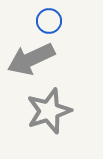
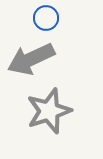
blue circle: moved 3 px left, 3 px up
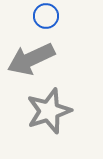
blue circle: moved 2 px up
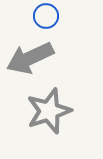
gray arrow: moved 1 px left, 1 px up
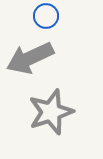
gray star: moved 2 px right, 1 px down
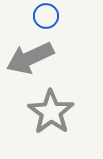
gray star: rotated 18 degrees counterclockwise
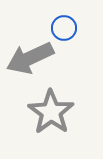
blue circle: moved 18 px right, 12 px down
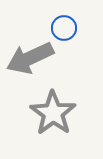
gray star: moved 2 px right, 1 px down
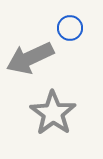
blue circle: moved 6 px right
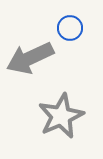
gray star: moved 8 px right, 3 px down; rotated 12 degrees clockwise
